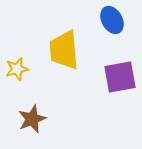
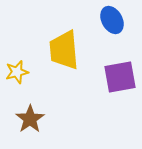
yellow star: moved 3 px down
brown star: moved 2 px left; rotated 12 degrees counterclockwise
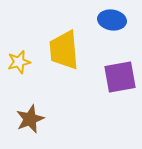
blue ellipse: rotated 52 degrees counterclockwise
yellow star: moved 2 px right, 10 px up
brown star: rotated 12 degrees clockwise
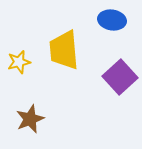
purple square: rotated 32 degrees counterclockwise
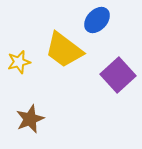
blue ellipse: moved 15 px left; rotated 56 degrees counterclockwise
yellow trapezoid: rotated 48 degrees counterclockwise
purple square: moved 2 px left, 2 px up
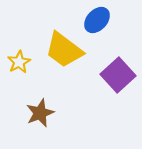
yellow star: rotated 15 degrees counterclockwise
brown star: moved 10 px right, 6 px up
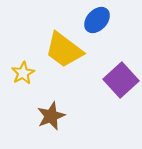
yellow star: moved 4 px right, 11 px down
purple square: moved 3 px right, 5 px down
brown star: moved 11 px right, 3 px down
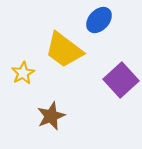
blue ellipse: moved 2 px right
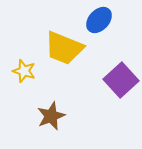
yellow trapezoid: moved 2 px up; rotated 15 degrees counterclockwise
yellow star: moved 1 px right, 2 px up; rotated 25 degrees counterclockwise
